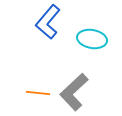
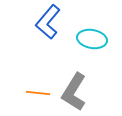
gray L-shape: rotated 15 degrees counterclockwise
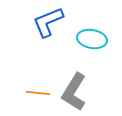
blue L-shape: rotated 28 degrees clockwise
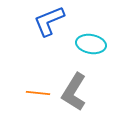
blue L-shape: moved 1 px right, 1 px up
cyan ellipse: moved 1 px left, 5 px down
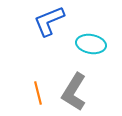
orange line: rotated 70 degrees clockwise
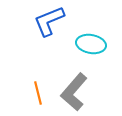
gray L-shape: rotated 9 degrees clockwise
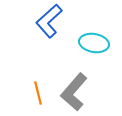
blue L-shape: rotated 20 degrees counterclockwise
cyan ellipse: moved 3 px right, 1 px up
